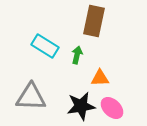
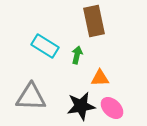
brown rectangle: rotated 24 degrees counterclockwise
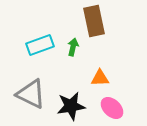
cyan rectangle: moved 5 px left, 1 px up; rotated 52 degrees counterclockwise
green arrow: moved 4 px left, 8 px up
gray triangle: moved 3 px up; rotated 24 degrees clockwise
black star: moved 10 px left
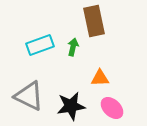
gray triangle: moved 2 px left, 2 px down
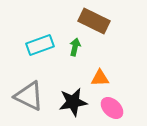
brown rectangle: rotated 52 degrees counterclockwise
green arrow: moved 2 px right
black star: moved 2 px right, 4 px up
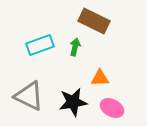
pink ellipse: rotated 15 degrees counterclockwise
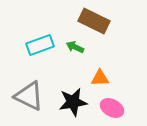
green arrow: rotated 78 degrees counterclockwise
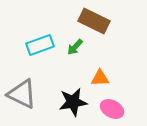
green arrow: rotated 72 degrees counterclockwise
gray triangle: moved 7 px left, 2 px up
pink ellipse: moved 1 px down
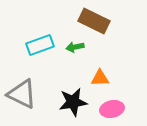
green arrow: rotated 36 degrees clockwise
pink ellipse: rotated 40 degrees counterclockwise
